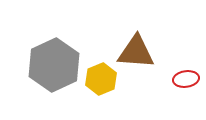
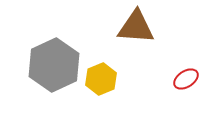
brown triangle: moved 25 px up
red ellipse: rotated 25 degrees counterclockwise
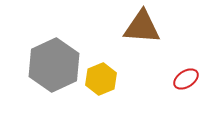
brown triangle: moved 6 px right
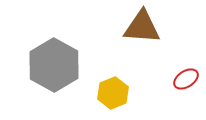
gray hexagon: rotated 6 degrees counterclockwise
yellow hexagon: moved 12 px right, 14 px down
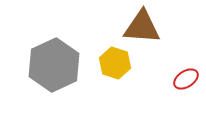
gray hexagon: rotated 6 degrees clockwise
yellow hexagon: moved 2 px right, 30 px up; rotated 20 degrees counterclockwise
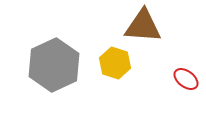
brown triangle: moved 1 px right, 1 px up
red ellipse: rotated 70 degrees clockwise
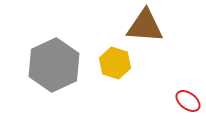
brown triangle: moved 2 px right
red ellipse: moved 2 px right, 22 px down
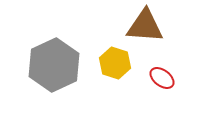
red ellipse: moved 26 px left, 23 px up
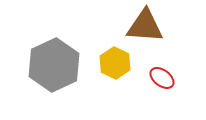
yellow hexagon: rotated 8 degrees clockwise
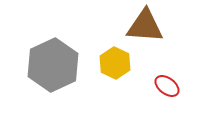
gray hexagon: moved 1 px left
red ellipse: moved 5 px right, 8 px down
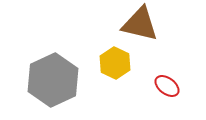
brown triangle: moved 5 px left, 2 px up; rotated 9 degrees clockwise
gray hexagon: moved 15 px down
